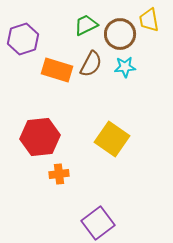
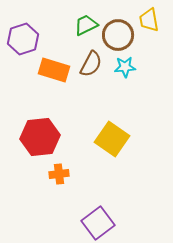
brown circle: moved 2 px left, 1 px down
orange rectangle: moved 3 px left
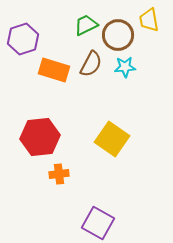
purple square: rotated 24 degrees counterclockwise
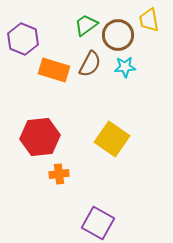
green trapezoid: rotated 10 degrees counterclockwise
purple hexagon: rotated 20 degrees counterclockwise
brown semicircle: moved 1 px left
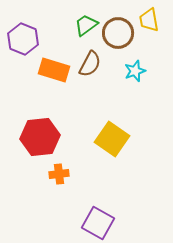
brown circle: moved 2 px up
cyan star: moved 10 px right, 4 px down; rotated 15 degrees counterclockwise
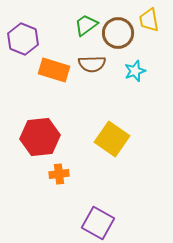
brown semicircle: moved 2 px right; rotated 60 degrees clockwise
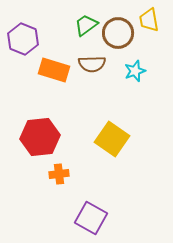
purple square: moved 7 px left, 5 px up
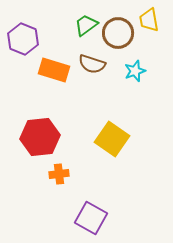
brown semicircle: rotated 20 degrees clockwise
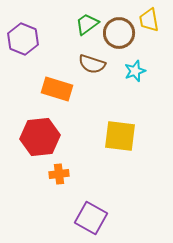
green trapezoid: moved 1 px right, 1 px up
brown circle: moved 1 px right
orange rectangle: moved 3 px right, 19 px down
yellow square: moved 8 px right, 3 px up; rotated 28 degrees counterclockwise
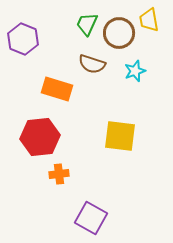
green trapezoid: rotated 30 degrees counterclockwise
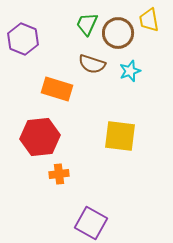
brown circle: moved 1 px left
cyan star: moved 5 px left
purple square: moved 5 px down
